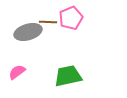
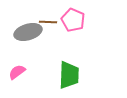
pink pentagon: moved 2 px right, 2 px down; rotated 25 degrees counterclockwise
green trapezoid: moved 1 px right, 1 px up; rotated 104 degrees clockwise
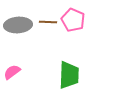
gray ellipse: moved 10 px left, 7 px up; rotated 12 degrees clockwise
pink semicircle: moved 5 px left
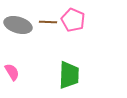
gray ellipse: rotated 20 degrees clockwise
pink semicircle: rotated 96 degrees clockwise
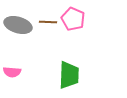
pink pentagon: moved 1 px up
pink semicircle: rotated 126 degrees clockwise
